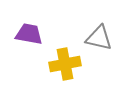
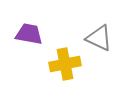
gray triangle: rotated 12 degrees clockwise
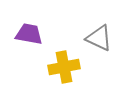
yellow cross: moved 1 px left, 3 px down
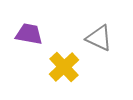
yellow cross: rotated 32 degrees counterclockwise
